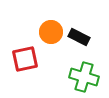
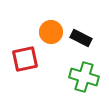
black rectangle: moved 2 px right, 1 px down
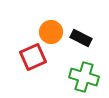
red square: moved 8 px right, 2 px up; rotated 12 degrees counterclockwise
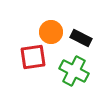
red square: rotated 16 degrees clockwise
green cross: moved 10 px left, 6 px up; rotated 12 degrees clockwise
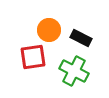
orange circle: moved 2 px left, 2 px up
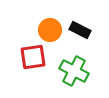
orange circle: moved 1 px right
black rectangle: moved 1 px left, 8 px up
